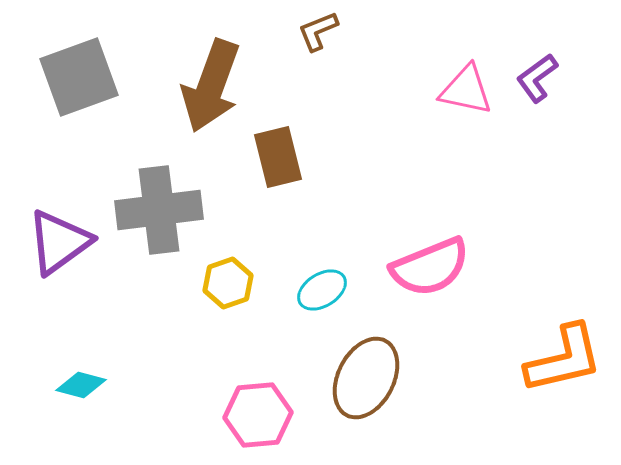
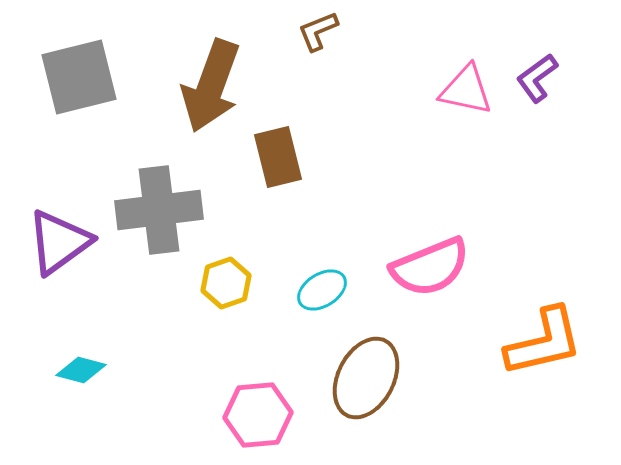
gray square: rotated 6 degrees clockwise
yellow hexagon: moved 2 px left
orange L-shape: moved 20 px left, 17 px up
cyan diamond: moved 15 px up
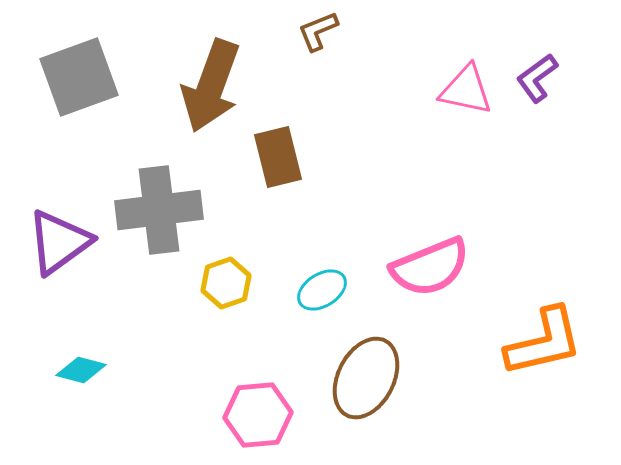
gray square: rotated 6 degrees counterclockwise
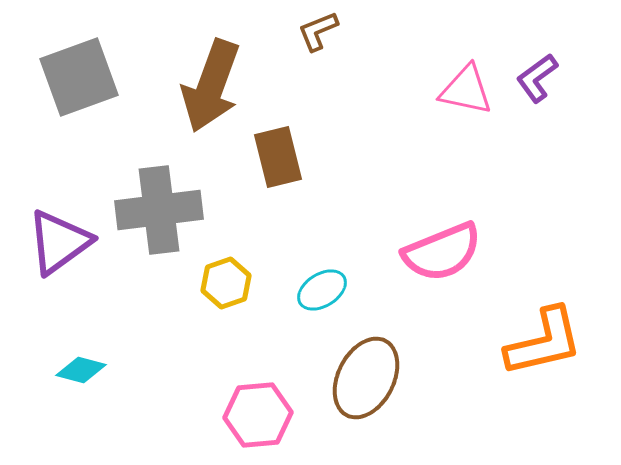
pink semicircle: moved 12 px right, 15 px up
